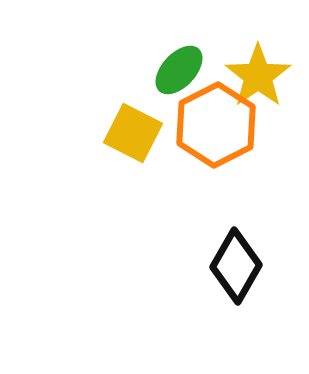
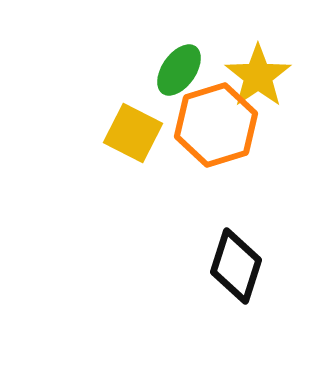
green ellipse: rotated 8 degrees counterclockwise
orange hexagon: rotated 10 degrees clockwise
black diamond: rotated 12 degrees counterclockwise
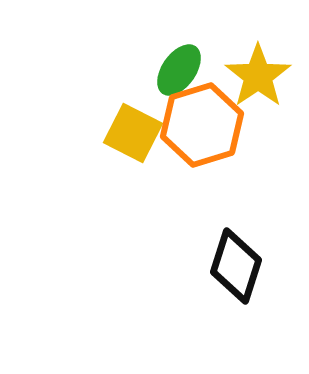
orange hexagon: moved 14 px left
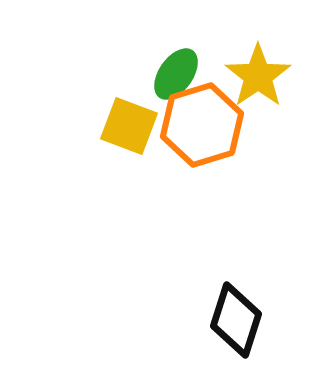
green ellipse: moved 3 px left, 4 px down
yellow square: moved 4 px left, 7 px up; rotated 6 degrees counterclockwise
black diamond: moved 54 px down
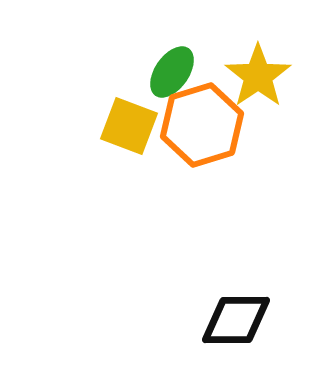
green ellipse: moved 4 px left, 2 px up
black diamond: rotated 72 degrees clockwise
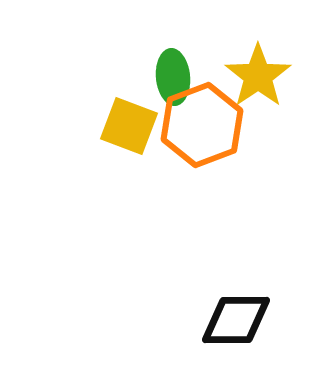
green ellipse: moved 1 px right, 5 px down; rotated 40 degrees counterclockwise
orange hexagon: rotated 4 degrees counterclockwise
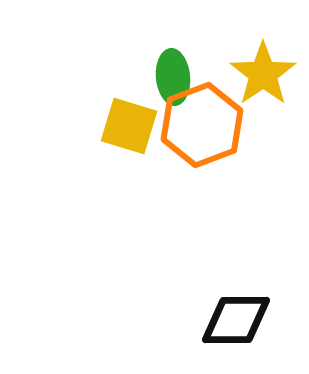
yellow star: moved 5 px right, 2 px up
yellow square: rotated 4 degrees counterclockwise
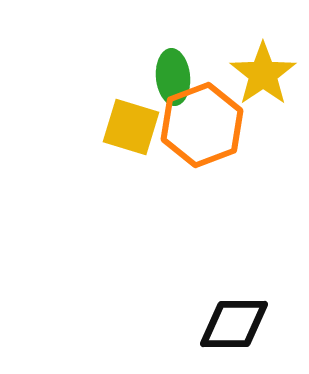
yellow square: moved 2 px right, 1 px down
black diamond: moved 2 px left, 4 px down
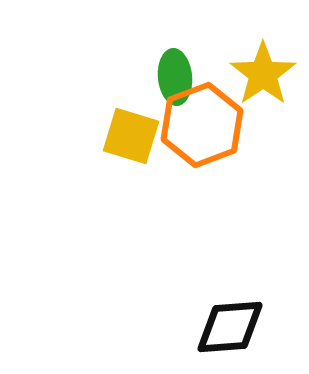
green ellipse: moved 2 px right
yellow square: moved 9 px down
black diamond: moved 4 px left, 3 px down; rotated 4 degrees counterclockwise
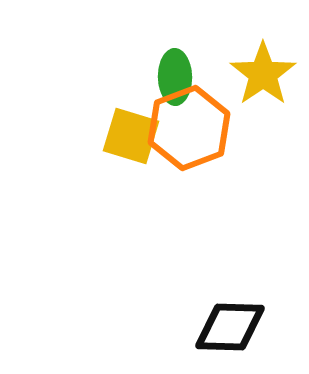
green ellipse: rotated 4 degrees clockwise
orange hexagon: moved 13 px left, 3 px down
black diamond: rotated 6 degrees clockwise
